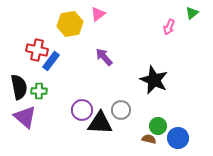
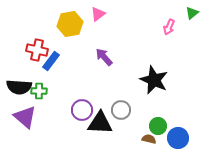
black semicircle: rotated 105 degrees clockwise
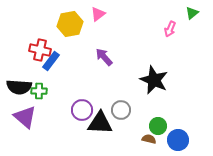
pink arrow: moved 1 px right, 2 px down
red cross: moved 3 px right
blue circle: moved 2 px down
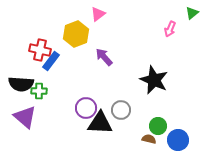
yellow hexagon: moved 6 px right, 10 px down; rotated 10 degrees counterclockwise
black semicircle: moved 2 px right, 3 px up
purple circle: moved 4 px right, 2 px up
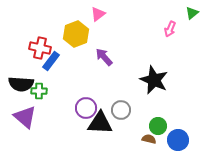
red cross: moved 2 px up
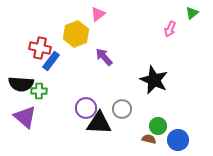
gray circle: moved 1 px right, 1 px up
black triangle: moved 1 px left
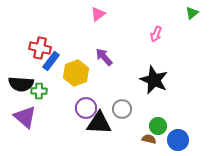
pink arrow: moved 14 px left, 5 px down
yellow hexagon: moved 39 px down
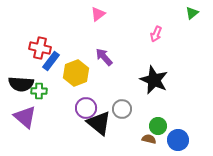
black triangle: rotated 36 degrees clockwise
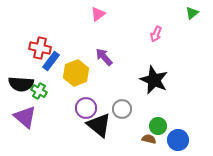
green cross: rotated 28 degrees clockwise
black triangle: moved 2 px down
